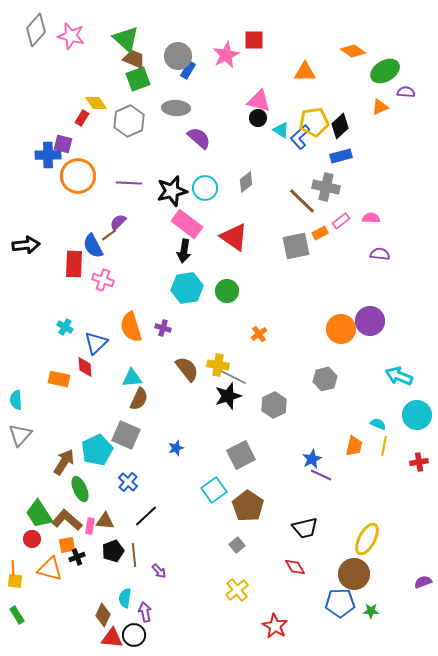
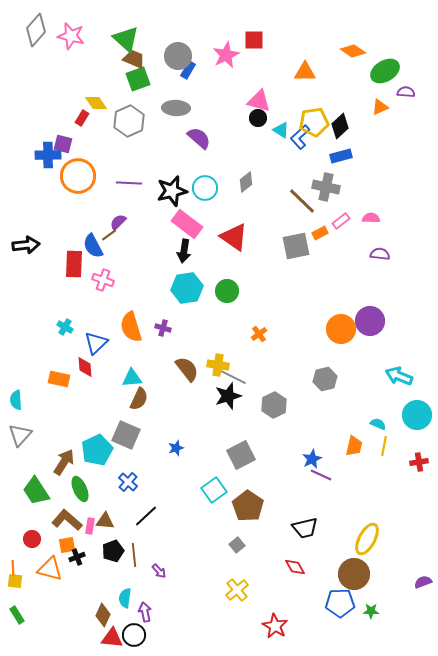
green trapezoid at (39, 514): moved 3 px left, 23 px up
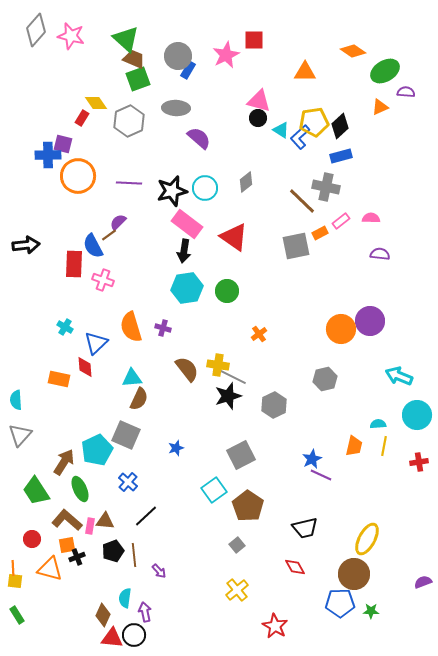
cyan semicircle at (378, 424): rotated 28 degrees counterclockwise
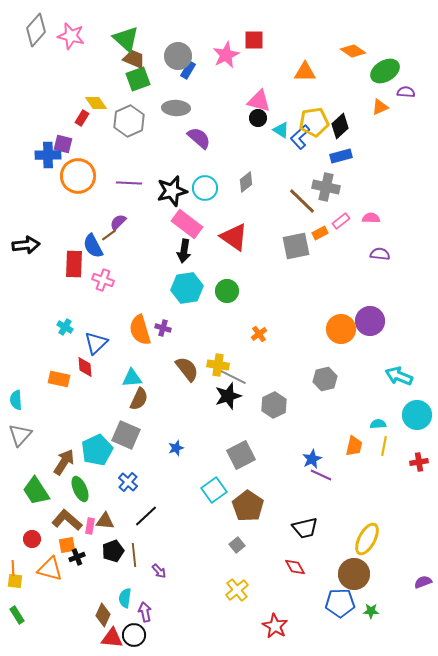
orange semicircle at (131, 327): moved 9 px right, 3 px down
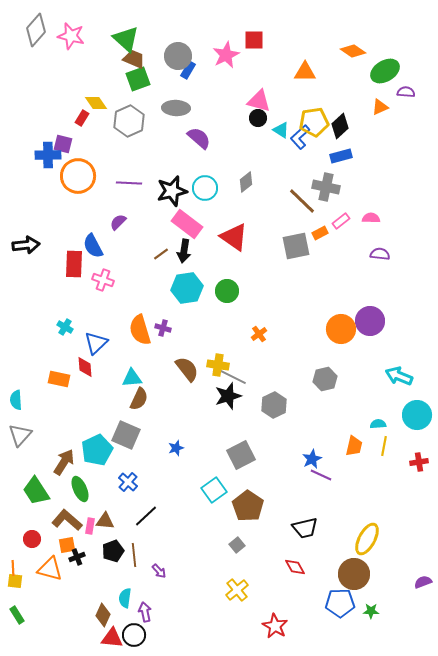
brown line at (109, 235): moved 52 px right, 19 px down
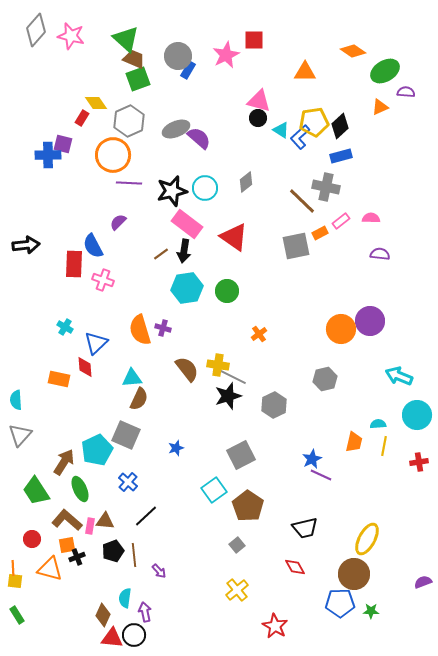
gray ellipse at (176, 108): moved 21 px down; rotated 24 degrees counterclockwise
orange circle at (78, 176): moved 35 px right, 21 px up
orange trapezoid at (354, 446): moved 4 px up
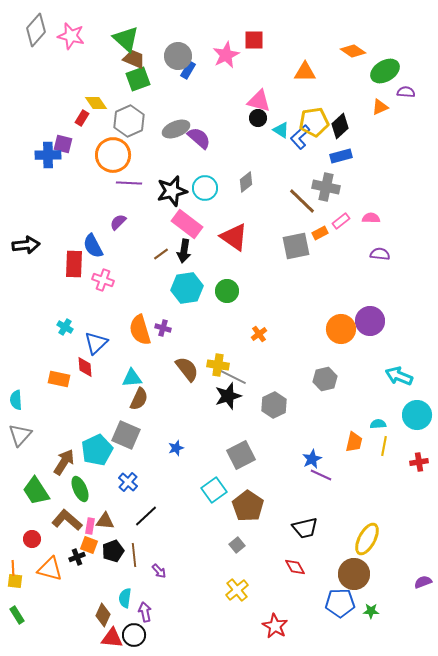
orange square at (67, 545): moved 22 px right; rotated 30 degrees clockwise
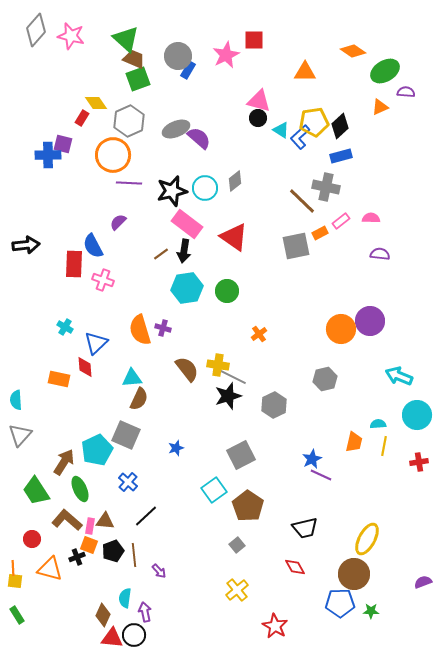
gray diamond at (246, 182): moved 11 px left, 1 px up
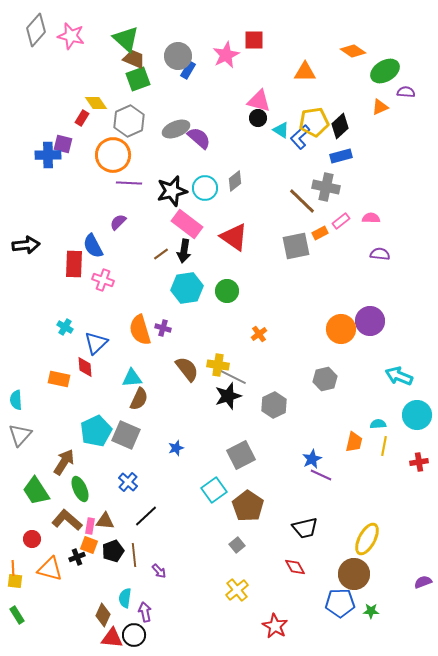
cyan pentagon at (97, 450): moved 1 px left, 19 px up
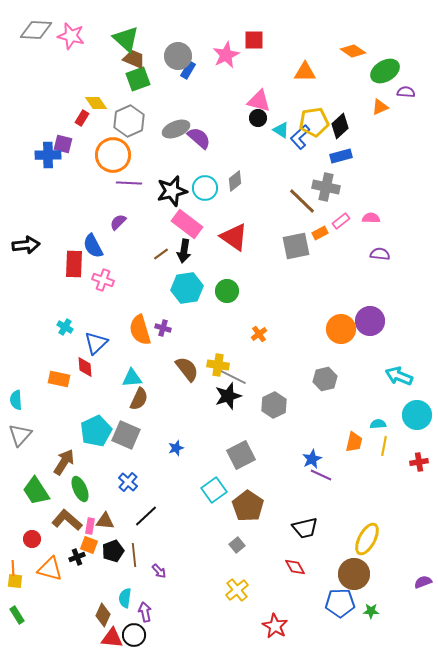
gray diamond at (36, 30): rotated 52 degrees clockwise
